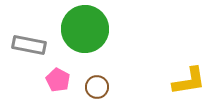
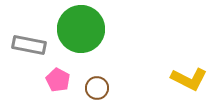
green circle: moved 4 px left
yellow L-shape: moved 2 px up; rotated 36 degrees clockwise
brown circle: moved 1 px down
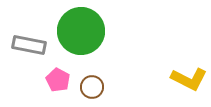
green circle: moved 2 px down
brown circle: moved 5 px left, 1 px up
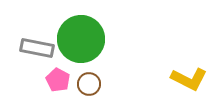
green circle: moved 8 px down
gray rectangle: moved 8 px right, 3 px down
brown circle: moved 3 px left, 3 px up
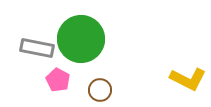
yellow L-shape: moved 1 px left
brown circle: moved 11 px right, 6 px down
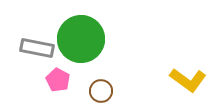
yellow L-shape: moved 1 px down; rotated 9 degrees clockwise
brown circle: moved 1 px right, 1 px down
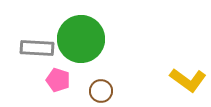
gray rectangle: rotated 8 degrees counterclockwise
pink pentagon: rotated 10 degrees counterclockwise
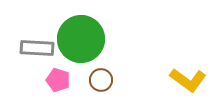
brown circle: moved 11 px up
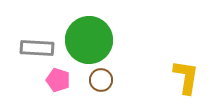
green circle: moved 8 px right, 1 px down
yellow L-shape: moved 2 px left, 3 px up; rotated 117 degrees counterclockwise
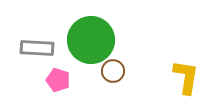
green circle: moved 2 px right
brown circle: moved 12 px right, 9 px up
